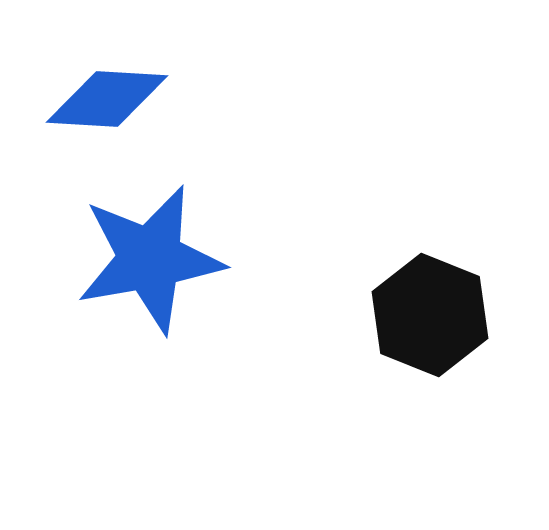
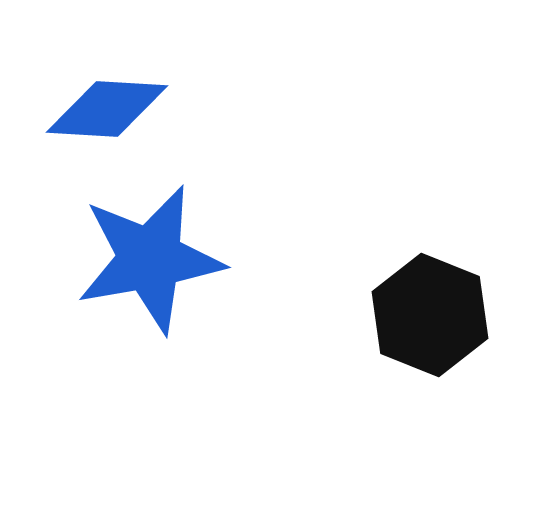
blue diamond: moved 10 px down
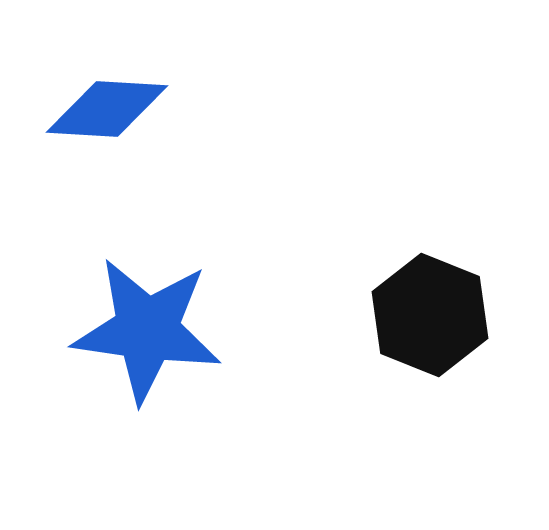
blue star: moved 3 px left, 71 px down; rotated 18 degrees clockwise
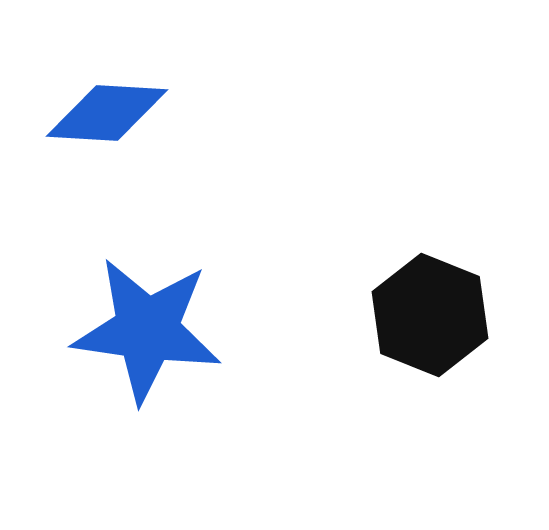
blue diamond: moved 4 px down
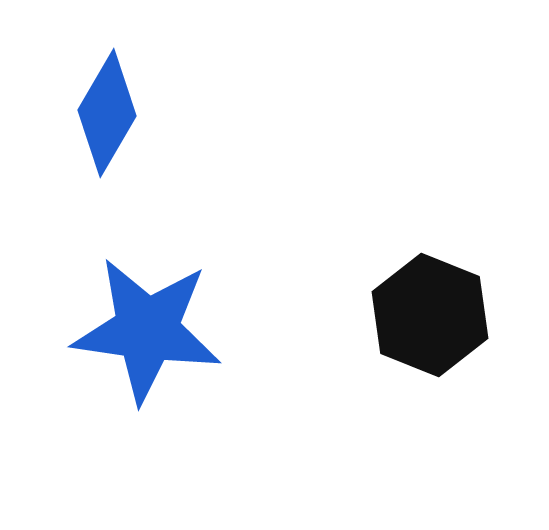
blue diamond: rotated 63 degrees counterclockwise
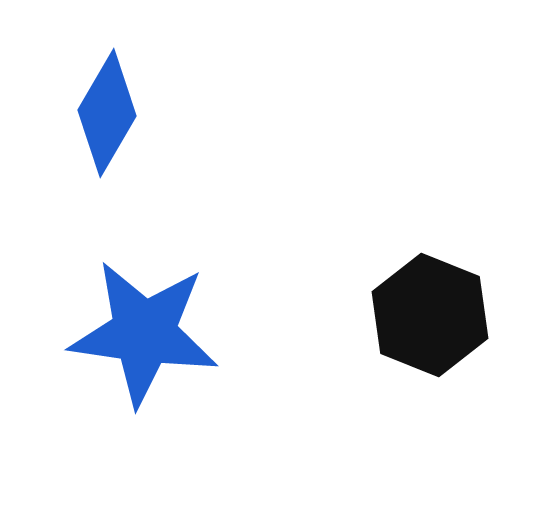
blue star: moved 3 px left, 3 px down
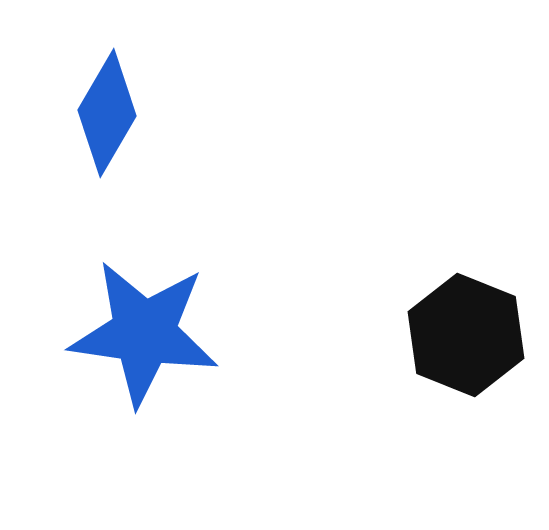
black hexagon: moved 36 px right, 20 px down
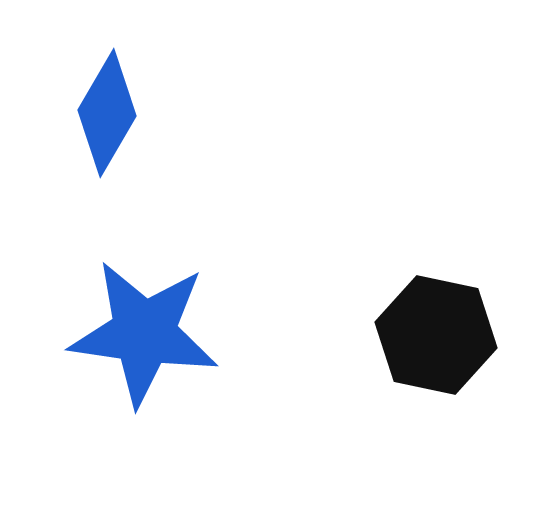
black hexagon: moved 30 px left; rotated 10 degrees counterclockwise
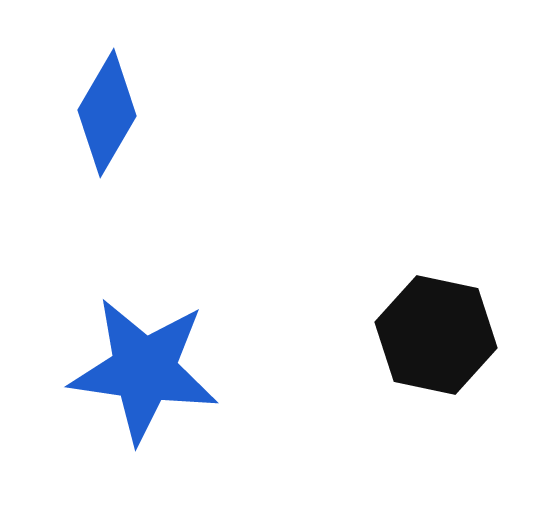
blue star: moved 37 px down
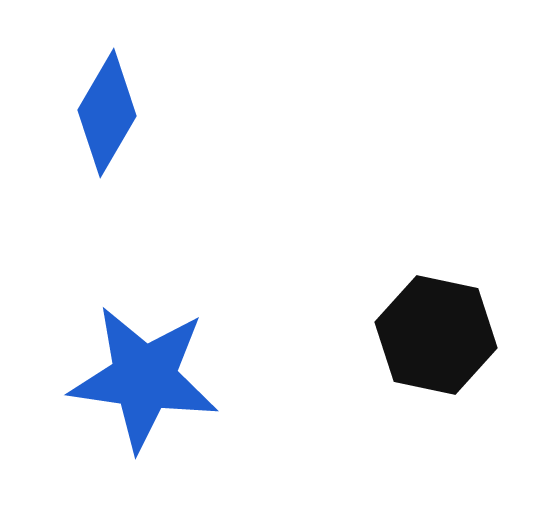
blue star: moved 8 px down
